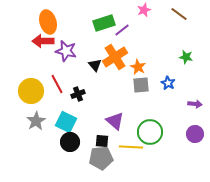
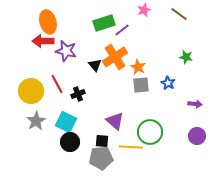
purple circle: moved 2 px right, 2 px down
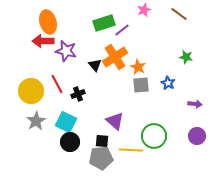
green circle: moved 4 px right, 4 px down
yellow line: moved 3 px down
